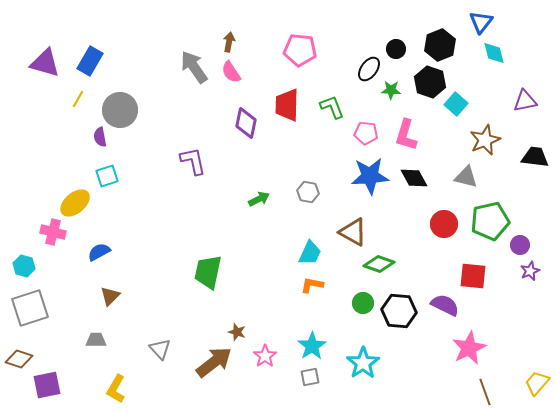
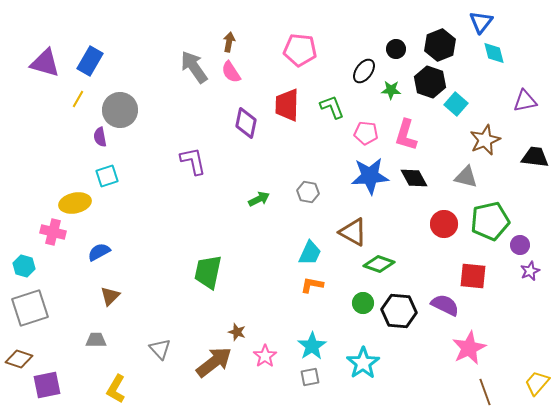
black ellipse at (369, 69): moved 5 px left, 2 px down
yellow ellipse at (75, 203): rotated 28 degrees clockwise
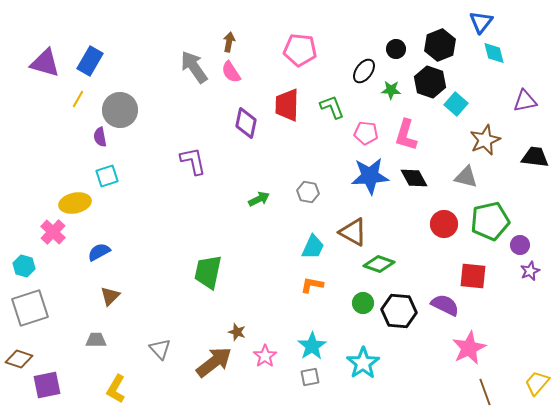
pink cross at (53, 232): rotated 30 degrees clockwise
cyan trapezoid at (310, 253): moved 3 px right, 6 px up
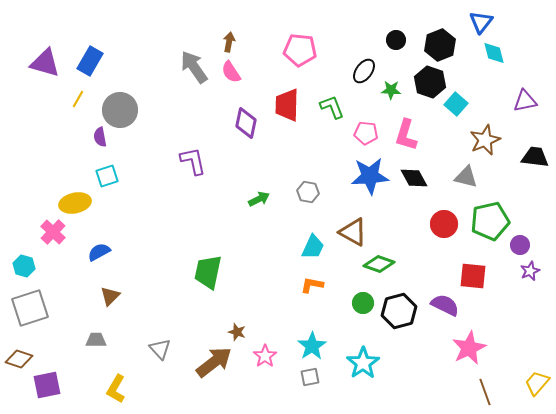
black circle at (396, 49): moved 9 px up
black hexagon at (399, 311): rotated 20 degrees counterclockwise
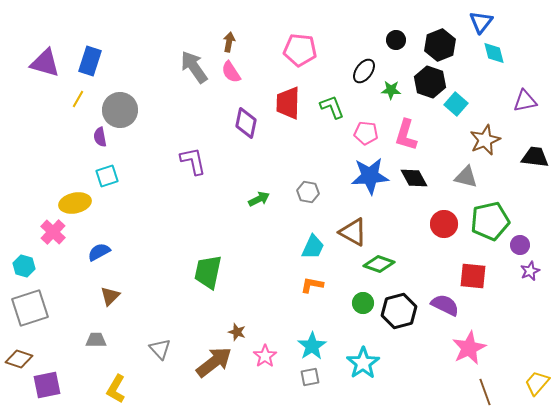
blue rectangle at (90, 61): rotated 12 degrees counterclockwise
red trapezoid at (287, 105): moved 1 px right, 2 px up
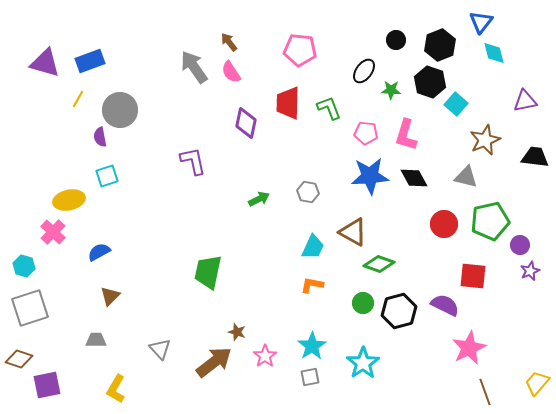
brown arrow at (229, 42): rotated 48 degrees counterclockwise
blue rectangle at (90, 61): rotated 52 degrees clockwise
green L-shape at (332, 107): moved 3 px left, 1 px down
yellow ellipse at (75, 203): moved 6 px left, 3 px up
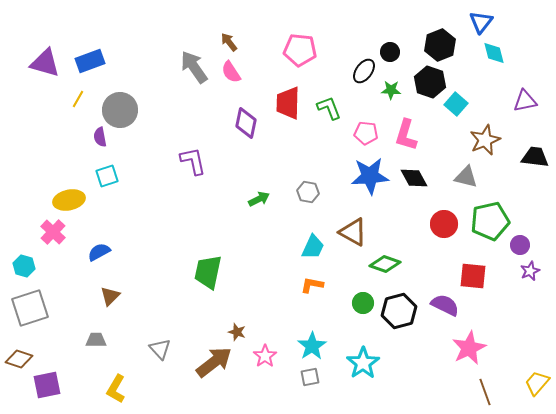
black circle at (396, 40): moved 6 px left, 12 px down
green diamond at (379, 264): moved 6 px right
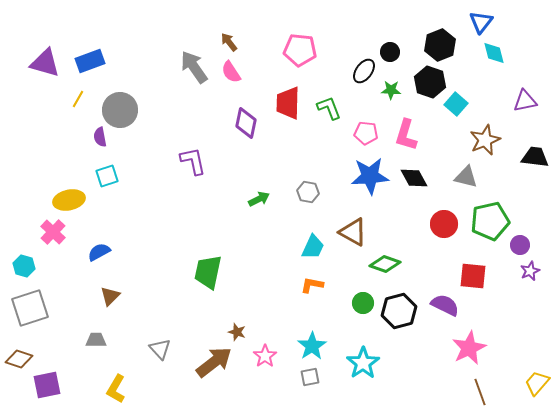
brown line at (485, 392): moved 5 px left
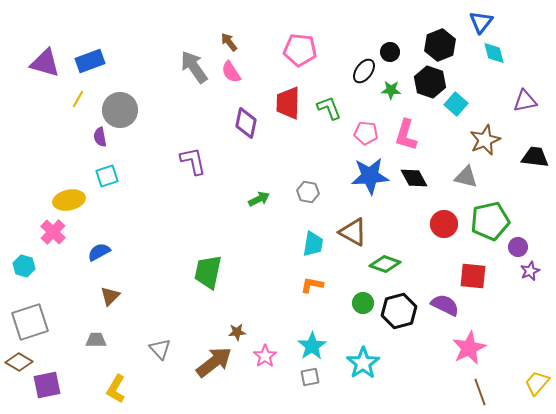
purple circle at (520, 245): moved 2 px left, 2 px down
cyan trapezoid at (313, 247): moved 3 px up; rotated 16 degrees counterclockwise
gray square at (30, 308): moved 14 px down
brown star at (237, 332): rotated 24 degrees counterclockwise
brown diamond at (19, 359): moved 3 px down; rotated 12 degrees clockwise
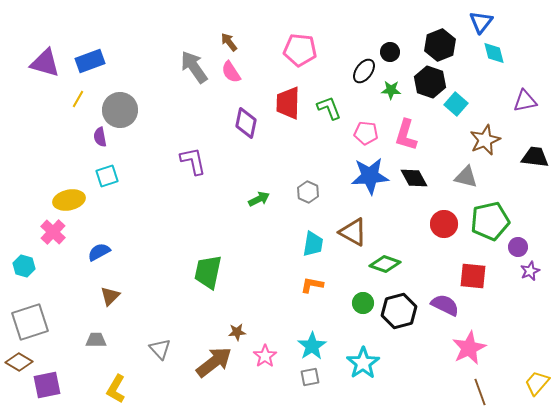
gray hexagon at (308, 192): rotated 15 degrees clockwise
